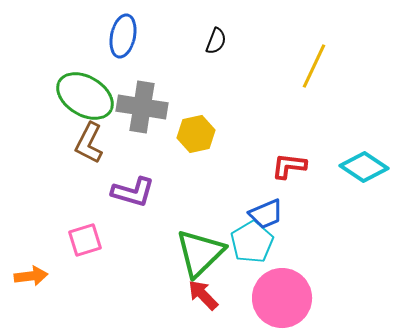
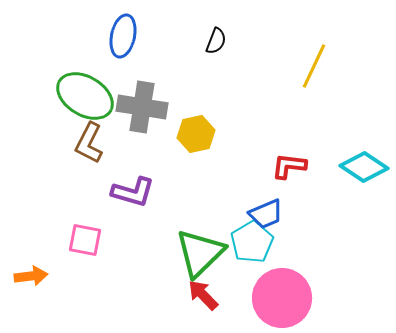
pink square: rotated 28 degrees clockwise
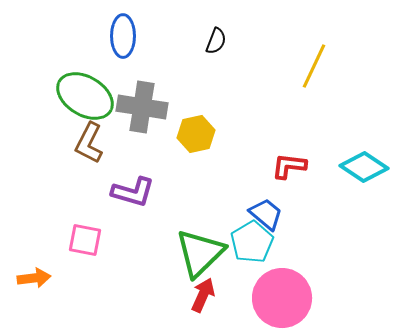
blue ellipse: rotated 12 degrees counterclockwise
blue trapezoid: rotated 117 degrees counterclockwise
orange arrow: moved 3 px right, 2 px down
red arrow: rotated 68 degrees clockwise
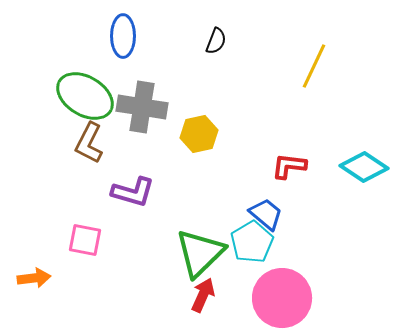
yellow hexagon: moved 3 px right
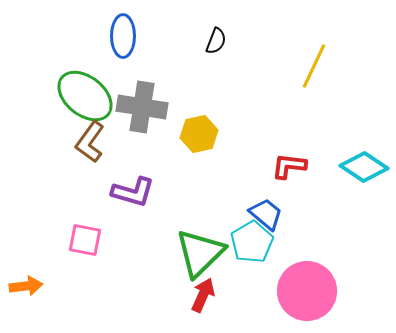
green ellipse: rotated 8 degrees clockwise
brown L-shape: moved 1 px right, 1 px up; rotated 9 degrees clockwise
orange arrow: moved 8 px left, 8 px down
pink circle: moved 25 px right, 7 px up
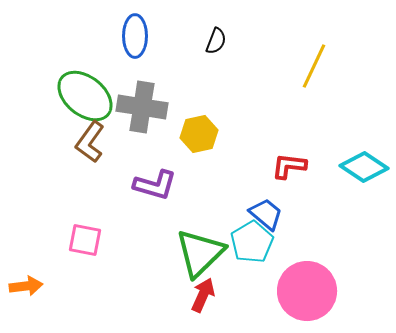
blue ellipse: moved 12 px right
purple L-shape: moved 22 px right, 7 px up
